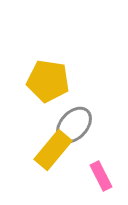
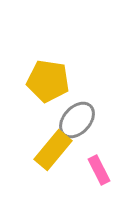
gray ellipse: moved 3 px right, 5 px up
pink rectangle: moved 2 px left, 6 px up
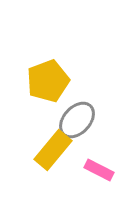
yellow pentagon: rotated 30 degrees counterclockwise
pink rectangle: rotated 36 degrees counterclockwise
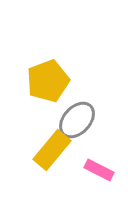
yellow rectangle: moved 1 px left
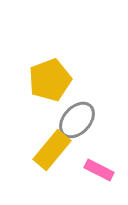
yellow pentagon: moved 2 px right, 1 px up
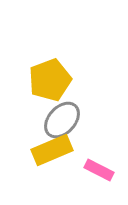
gray ellipse: moved 15 px left
yellow rectangle: rotated 27 degrees clockwise
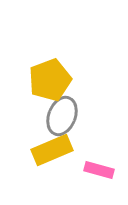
gray ellipse: moved 4 px up; rotated 21 degrees counterclockwise
pink rectangle: rotated 12 degrees counterclockwise
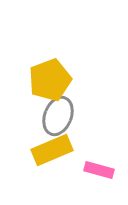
gray ellipse: moved 4 px left
